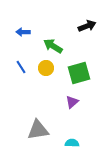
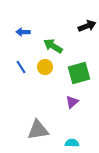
yellow circle: moved 1 px left, 1 px up
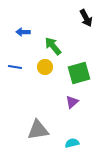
black arrow: moved 1 px left, 8 px up; rotated 84 degrees clockwise
green arrow: rotated 18 degrees clockwise
blue line: moved 6 px left; rotated 48 degrees counterclockwise
cyan semicircle: rotated 16 degrees counterclockwise
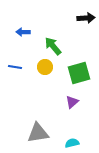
black arrow: rotated 66 degrees counterclockwise
gray triangle: moved 3 px down
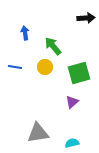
blue arrow: moved 2 px right, 1 px down; rotated 80 degrees clockwise
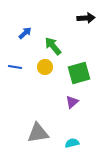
blue arrow: rotated 56 degrees clockwise
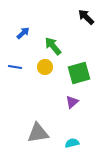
black arrow: moved 1 px up; rotated 132 degrees counterclockwise
blue arrow: moved 2 px left
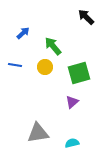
blue line: moved 2 px up
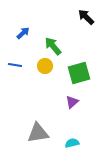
yellow circle: moved 1 px up
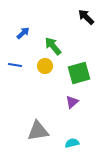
gray triangle: moved 2 px up
